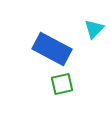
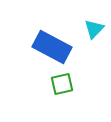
blue rectangle: moved 2 px up
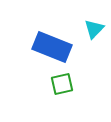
blue rectangle: rotated 6 degrees counterclockwise
